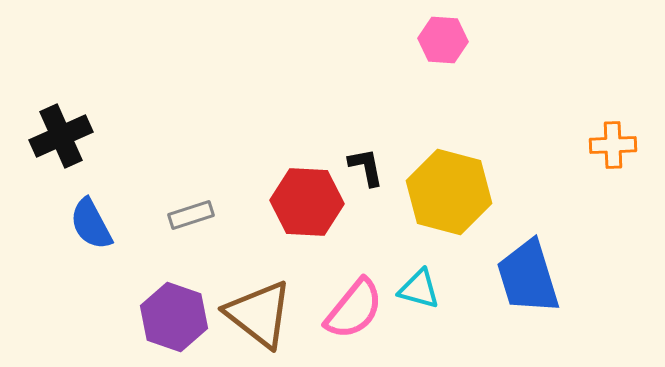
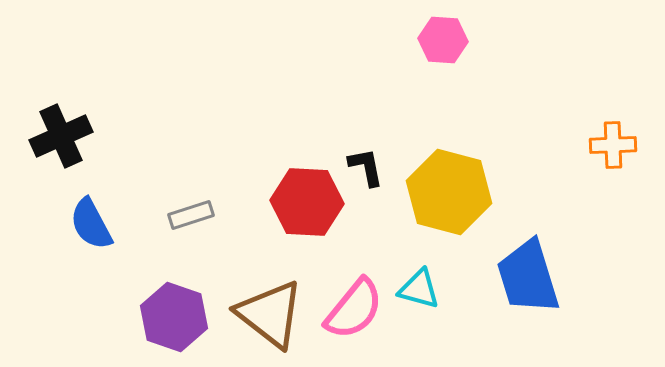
brown triangle: moved 11 px right
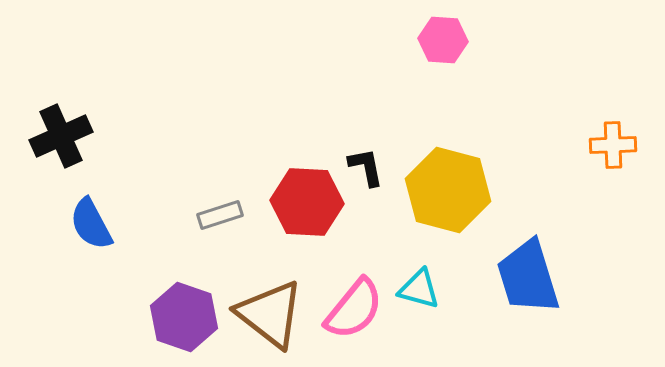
yellow hexagon: moved 1 px left, 2 px up
gray rectangle: moved 29 px right
purple hexagon: moved 10 px right
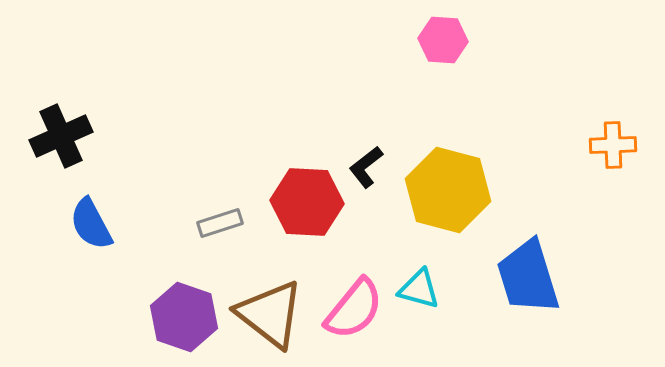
black L-shape: rotated 117 degrees counterclockwise
gray rectangle: moved 8 px down
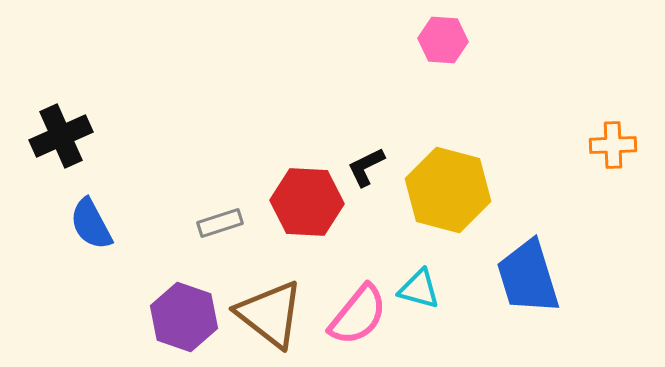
black L-shape: rotated 12 degrees clockwise
pink semicircle: moved 4 px right, 6 px down
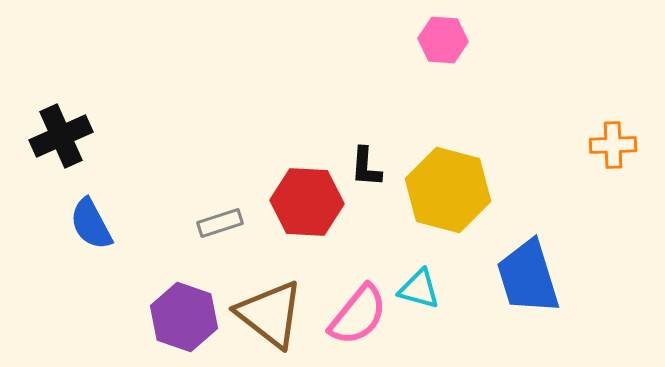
black L-shape: rotated 60 degrees counterclockwise
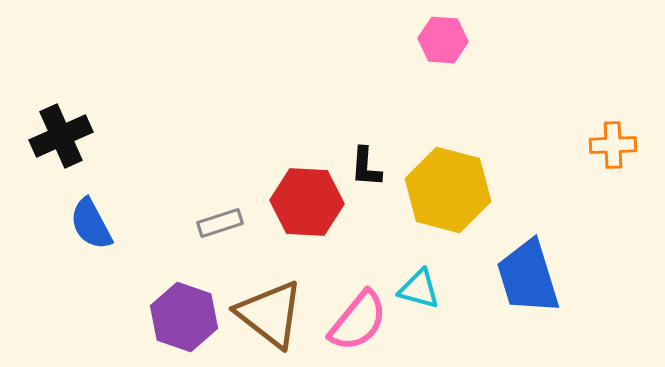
pink semicircle: moved 6 px down
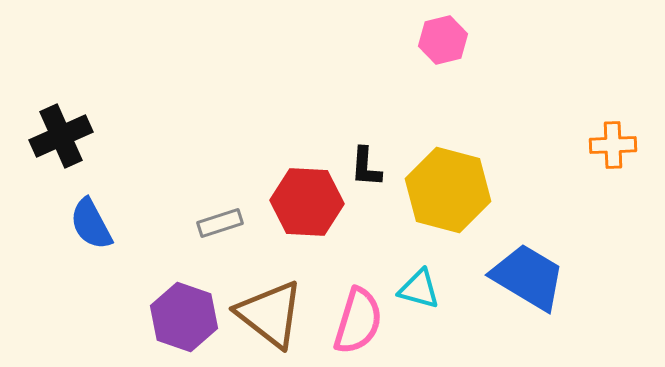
pink hexagon: rotated 18 degrees counterclockwise
blue trapezoid: rotated 138 degrees clockwise
pink semicircle: rotated 22 degrees counterclockwise
